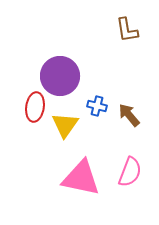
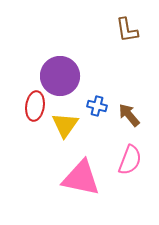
red ellipse: moved 1 px up
pink semicircle: moved 12 px up
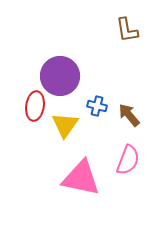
pink semicircle: moved 2 px left
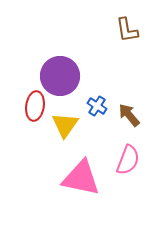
blue cross: rotated 18 degrees clockwise
